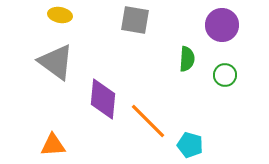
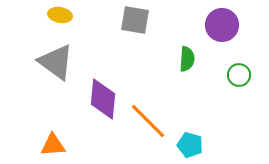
green circle: moved 14 px right
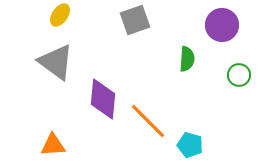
yellow ellipse: rotated 65 degrees counterclockwise
gray square: rotated 28 degrees counterclockwise
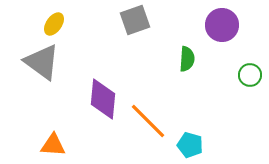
yellow ellipse: moved 6 px left, 9 px down
gray triangle: moved 14 px left
green circle: moved 11 px right
orange triangle: rotated 8 degrees clockwise
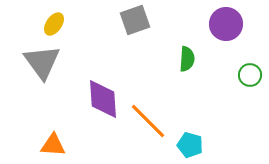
purple circle: moved 4 px right, 1 px up
gray triangle: rotated 18 degrees clockwise
purple diamond: rotated 9 degrees counterclockwise
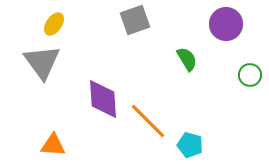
green semicircle: rotated 35 degrees counterclockwise
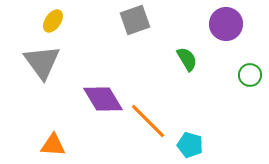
yellow ellipse: moved 1 px left, 3 px up
purple diamond: rotated 27 degrees counterclockwise
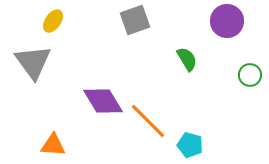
purple circle: moved 1 px right, 3 px up
gray triangle: moved 9 px left
purple diamond: moved 2 px down
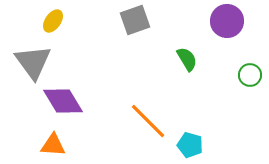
purple diamond: moved 40 px left
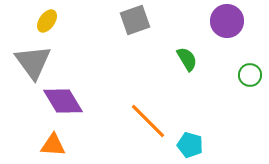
yellow ellipse: moved 6 px left
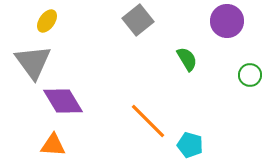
gray square: moved 3 px right; rotated 20 degrees counterclockwise
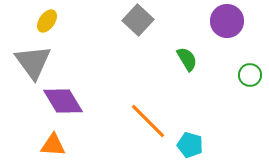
gray square: rotated 8 degrees counterclockwise
